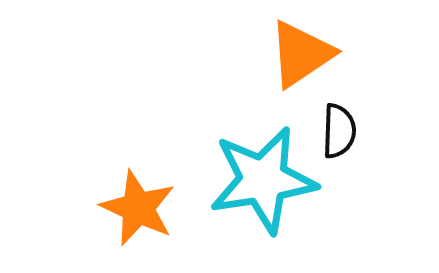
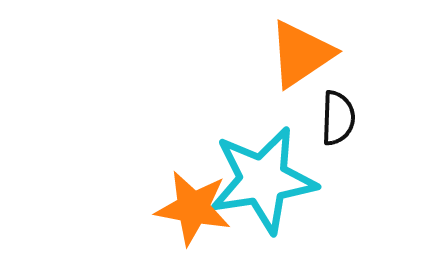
black semicircle: moved 1 px left, 13 px up
orange star: moved 55 px right; rotated 14 degrees counterclockwise
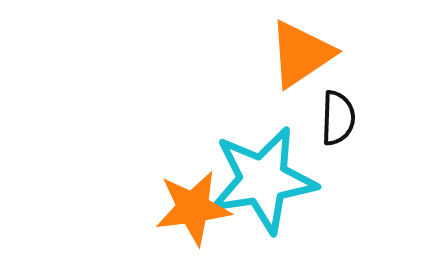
orange star: rotated 18 degrees counterclockwise
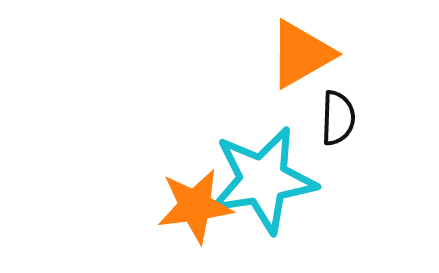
orange triangle: rotated 4 degrees clockwise
orange star: moved 2 px right, 2 px up
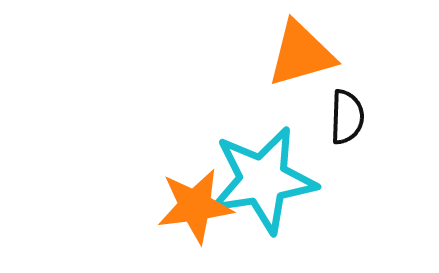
orange triangle: rotated 14 degrees clockwise
black semicircle: moved 9 px right, 1 px up
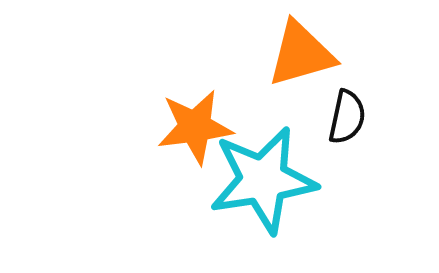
black semicircle: rotated 10 degrees clockwise
orange star: moved 79 px up
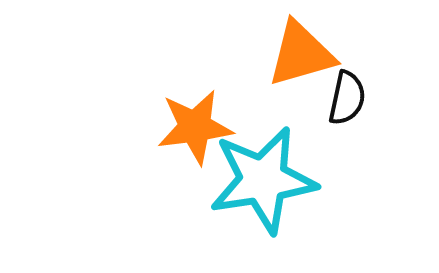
black semicircle: moved 19 px up
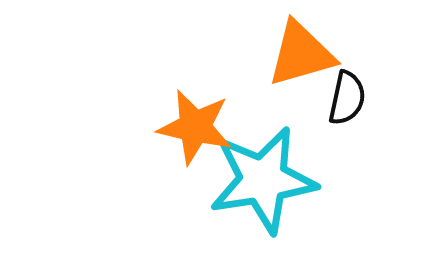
orange star: rotated 20 degrees clockwise
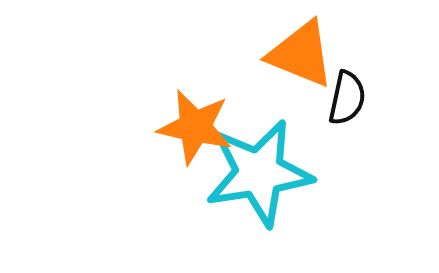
orange triangle: rotated 38 degrees clockwise
cyan star: moved 4 px left, 7 px up
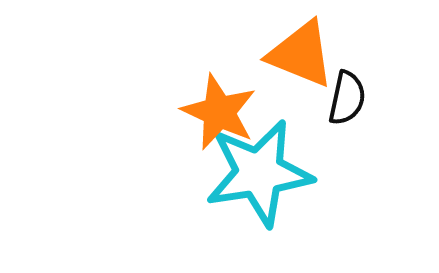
orange star: moved 24 px right, 15 px up; rotated 12 degrees clockwise
